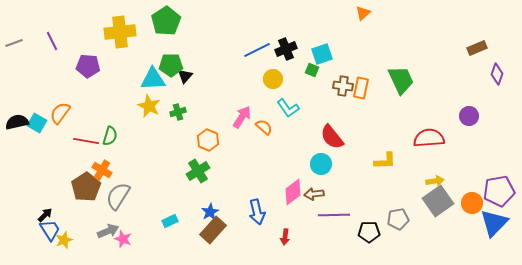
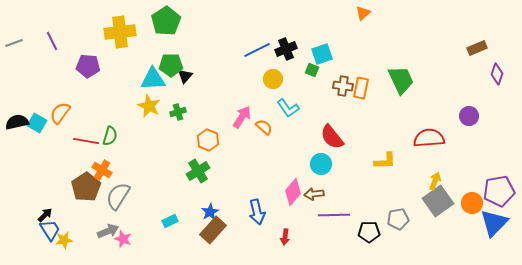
yellow arrow at (435, 181): rotated 60 degrees counterclockwise
pink diamond at (293, 192): rotated 12 degrees counterclockwise
yellow star at (64, 240): rotated 12 degrees clockwise
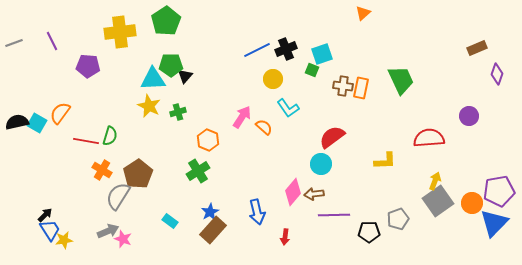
red semicircle at (332, 137): rotated 92 degrees clockwise
brown pentagon at (86, 187): moved 52 px right, 13 px up
gray pentagon at (398, 219): rotated 10 degrees counterclockwise
cyan rectangle at (170, 221): rotated 63 degrees clockwise
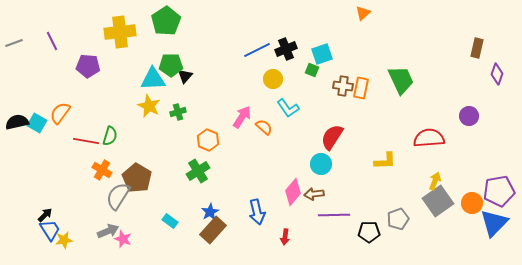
brown rectangle at (477, 48): rotated 54 degrees counterclockwise
red semicircle at (332, 137): rotated 20 degrees counterclockwise
brown pentagon at (138, 174): moved 1 px left, 4 px down; rotated 8 degrees counterclockwise
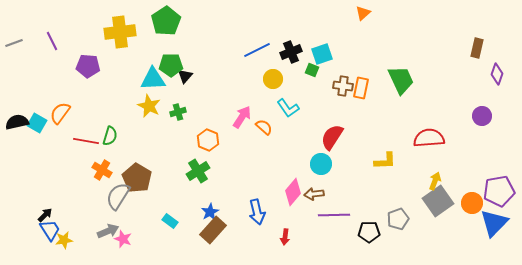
black cross at (286, 49): moved 5 px right, 3 px down
purple circle at (469, 116): moved 13 px right
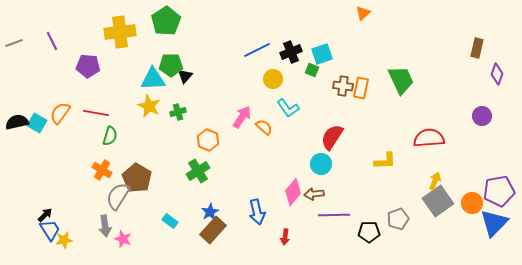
red line at (86, 141): moved 10 px right, 28 px up
gray arrow at (108, 231): moved 3 px left, 5 px up; rotated 105 degrees clockwise
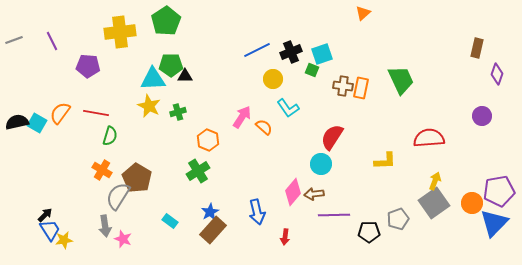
gray line at (14, 43): moved 3 px up
black triangle at (185, 76): rotated 49 degrees clockwise
gray square at (438, 201): moved 4 px left, 2 px down
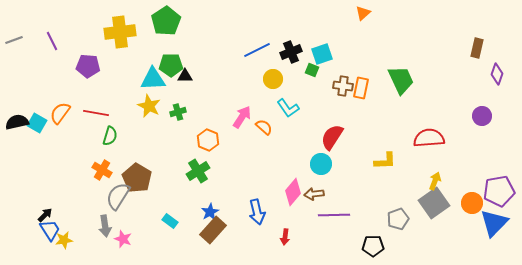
black pentagon at (369, 232): moved 4 px right, 14 px down
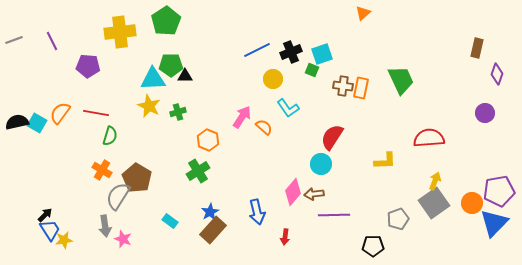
purple circle at (482, 116): moved 3 px right, 3 px up
